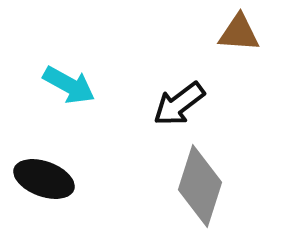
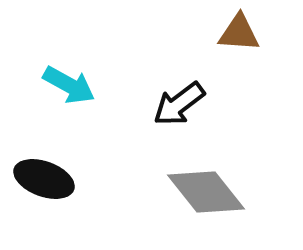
gray diamond: moved 6 px right, 6 px down; rotated 56 degrees counterclockwise
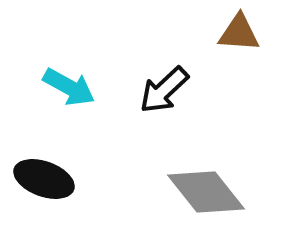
cyan arrow: moved 2 px down
black arrow: moved 15 px left, 14 px up; rotated 6 degrees counterclockwise
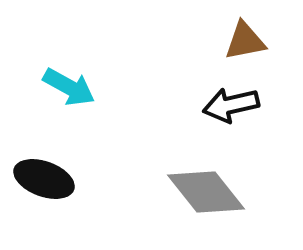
brown triangle: moved 6 px right, 8 px down; rotated 15 degrees counterclockwise
black arrow: moved 67 px right, 15 px down; rotated 30 degrees clockwise
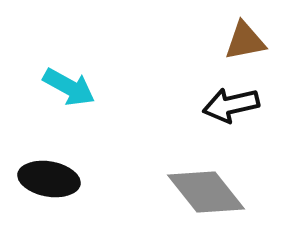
black ellipse: moved 5 px right; rotated 10 degrees counterclockwise
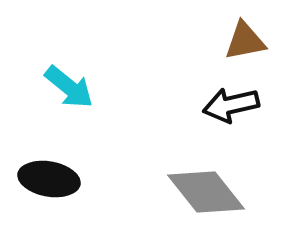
cyan arrow: rotated 10 degrees clockwise
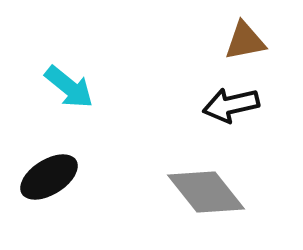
black ellipse: moved 2 px up; rotated 42 degrees counterclockwise
